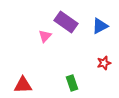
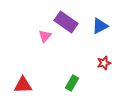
green rectangle: rotated 49 degrees clockwise
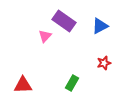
purple rectangle: moved 2 px left, 1 px up
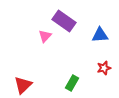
blue triangle: moved 9 px down; rotated 24 degrees clockwise
red star: moved 5 px down
red triangle: rotated 42 degrees counterclockwise
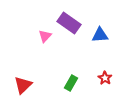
purple rectangle: moved 5 px right, 2 px down
red star: moved 1 px right, 10 px down; rotated 24 degrees counterclockwise
green rectangle: moved 1 px left
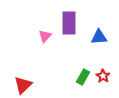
purple rectangle: rotated 55 degrees clockwise
blue triangle: moved 1 px left, 2 px down
red star: moved 2 px left, 2 px up
green rectangle: moved 12 px right, 6 px up
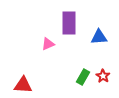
pink triangle: moved 3 px right, 8 px down; rotated 24 degrees clockwise
red triangle: rotated 48 degrees clockwise
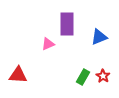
purple rectangle: moved 2 px left, 1 px down
blue triangle: rotated 18 degrees counterclockwise
red triangle: moved 5 px left, 10 px up
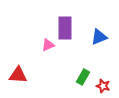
purple rectangle: moved 2 px left, 4 px down
pink triangle: moved 1 px down
red star: moved 10 px down; rotated 16 degrees counterclockwise
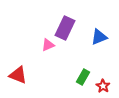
purple rectangle: rotated 25 degrees clockwise
red triangle: rotated 18 degrees clockwise
red star: rotated 16 degrees clockwise
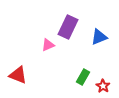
purple rectangle: moved 3 px right, 1 px up
